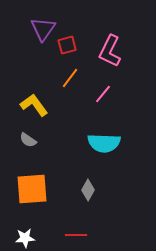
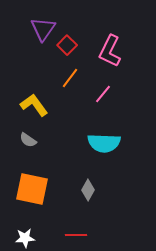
red square: rotated 30 degrees counterclockwise
orange square: rotated 16 degrees clockwise
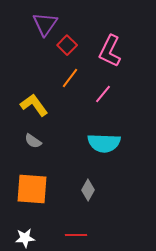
purple triangle: moved 2 px right, 5 px up
gray semicircle: moved 5 px right, 1 px down
orange square: rotated 8 degrees counterclockwise
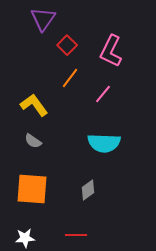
purple triangle: moved 2 px left, 5 px up
pink L-shape: moved 1 px right
gray diamond: rotated 25 degrees clockwise
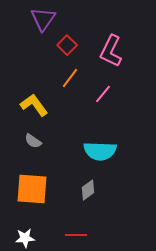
cyan semicircle: moved 4 px left, 8 px down
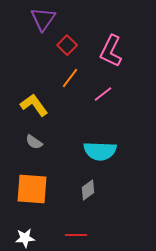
pink line: rotated 12 degrees clockwise
gray semicircle: moved 1 px right, 1 px down
